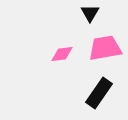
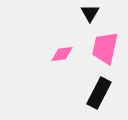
pink trapezoid: rotated 68 degrees counterclockwise
black rectangle: rotated 8 degrees counterclockwise
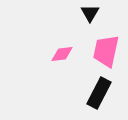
pink trapezoid: moved 1 px right, 3 px down
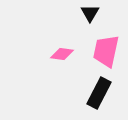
pink diamond: rotated 15 degrees clockwise
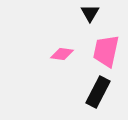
black rectangle: moved 1 px left, 1 px up
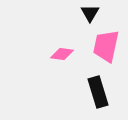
pink trapezoid: moved 5 px up
black rectangle: rotated 44 degrees counterclockwise
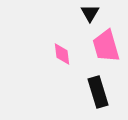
pink trapezoid: rotated 28 degrees counterclockwise
pink diamond: rotated 75 degrees clockwise
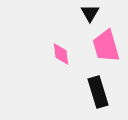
pink diamond: moved 1 px left
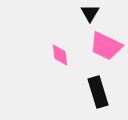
pink trapezoid: rotated 48 degrees counterclockwise
pink diamond: moved 1 px left, 1 px down
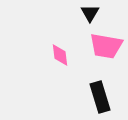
pink trapezoid: rotated 16 degrees counterclockwise
black rectangle: moved 2 px right, 5 px down
